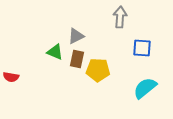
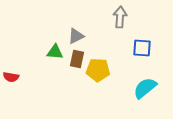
green triangle: rotated 18 degrees counterclockwise
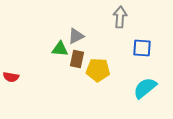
green triangle: moved 5 px right, 3 px up
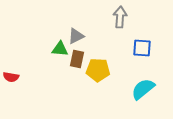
cyan semicircle: moved 2 px left, 1 px down
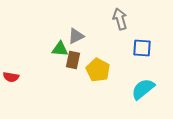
gray arrow: moved 2 px down; rotated 20 degrees counterclockwise
brown rectangle: moved 4 px left, 1 px down
yellow pentagon: rotated 25 degrees clockwise
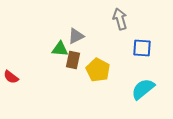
red semicircle: rotated 28 degrees clockwise
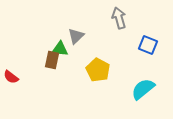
gray arrow: moved 1 px left, 1 px up
gray triangle: rotated 18 degrees counterclockwise
blue square: moved 6 px right, 3 px up; rotated 18 degrees clockwise
brown rectangle: moved 21 px left
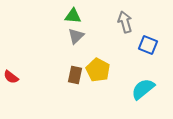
gray arrow: moved 6 px right, 4 px down
green triangle: moved 13 px right, 33 px up
brown rectangle: moved 23 px right, 15 px down
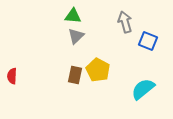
blue square: moved 4 px up
red semicircle: moved 1 px right, 1 px up; rotated 56 degrees clockwise
